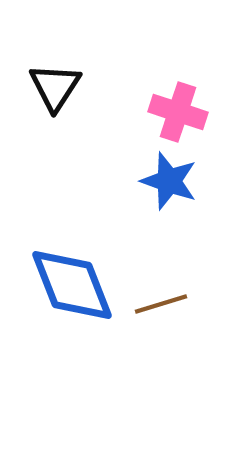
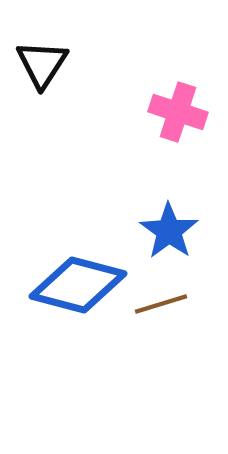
black triangle: moved 13 px left, 23 px up
blue star: moved 50 px down; rotated 16 degrees clockwise
blue diamond: moved 6 px right; rotated 54 degrees counterclockwise
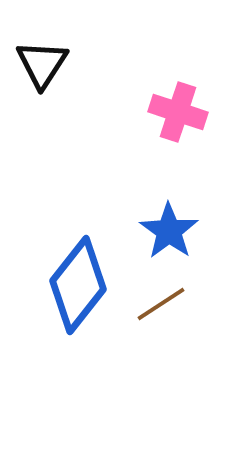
blue diamond: rotated 66 degrees counterclockwise
brown line: rotated 16 degrees counterclockwise
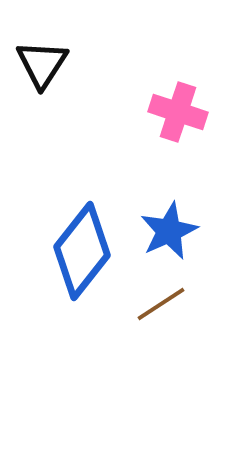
blue star: rotated 12 degrees clockwise
blue diamond: moved 4 px right, 34 px up
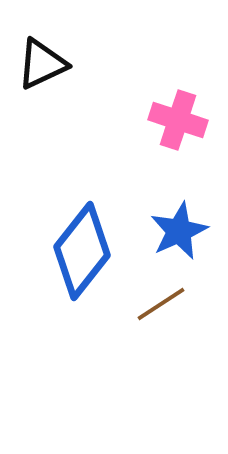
black triangle: rotated 32 degrees clockwise
pink cross: moved 8 px down
blue star: moved 10 px right
